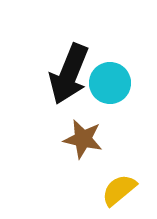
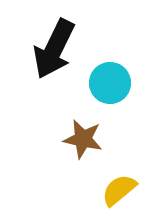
black arrow: moved 15 px left, 25 px up; rotated 4 degrees clockwise
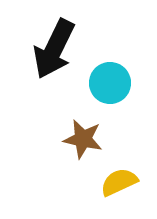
yellow semicircle: moved 8 px up; rotated 15 degrees clockwise
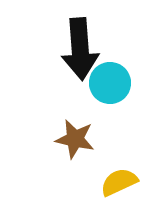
black arrow: moved 26 px right; rotated 30 degrees counterclockwise
brown star: moved 8 px left
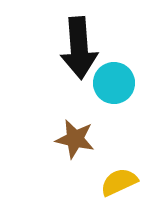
black arrow: moved 1 px left, 1 px up
cyan circle: moved 4 px right
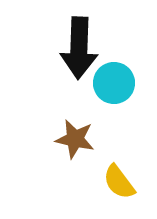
black arrow: rotated 6 degrees clockwise
yellow semicircle: rotated 102 degrees counterclockwise
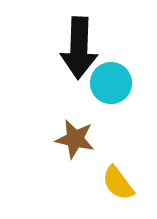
cyan circle: moved 3 px left
yellow semicircle: moved 1 px left, 1 px down
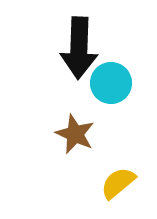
brown star: moved 5 px up; rotated 12 degrees clockwise
yellow semicircle: rotated 87 degrees clockwise
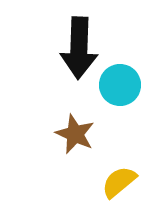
cyan circle: moved 9 px right, 2 px down
yellow semicircle: moved 1 px right, 1 px up
